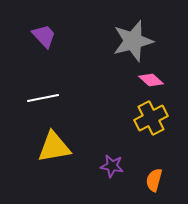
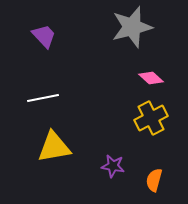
gray star: moved 1 px left, 14 px up
pink diamond: moved 2 px up
purple star: moved 1 px right
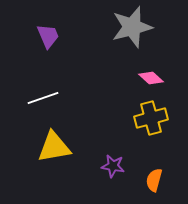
purple trapezoid: moved 4 px right; rotated 20 degrees clockwise
white line: rotated 8 degrees counterclockwise
yellow cross: rotated 12 degrees clockwise
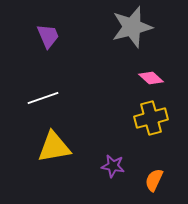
orange semicircle: rotated 10 degrees clockwise
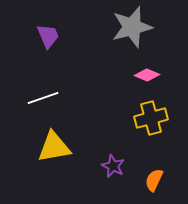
pink diamond: moved 4 px left, 3 px up; rotated 20 degrees counterclockwise
purple star: rotated 15 degrees clockwise
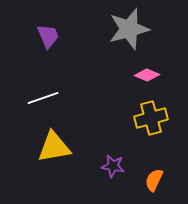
gray star: moved 3 px left, 2 px down
purple star: rotated 15 degrees counterclockwise
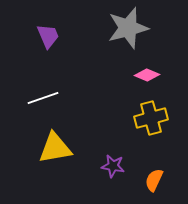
gray star: moved 1 px left, 1 px up
yellow triangle: moved 1 px right, 1 px down
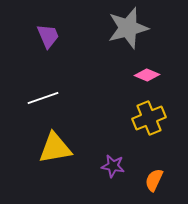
yellow cross: moved 2 px left; rotated 8 degrees counterclockwise
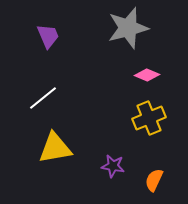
white line: rotated 20 degrees counterclockwise
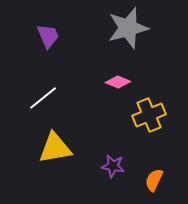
pink diamond: moved 29 px left, 7 px down
yellow cross: moved 3 px up
